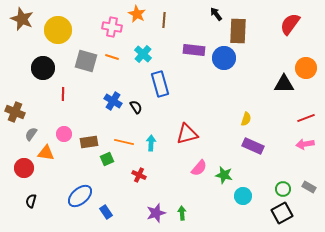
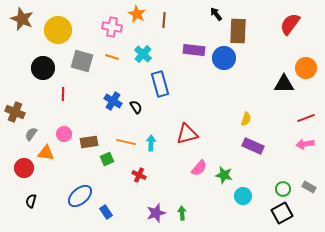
gray square at (86, 61): moved 4 px left
orange line at (124, 142): moved 2 px right
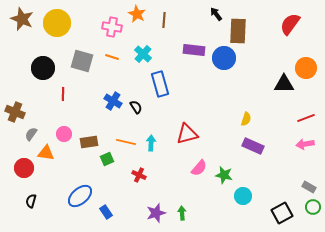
yellow circle at (58, 30): moved 1 px left, 7 px up
green circle at (283, 189): moved 30 px right, 18 px down
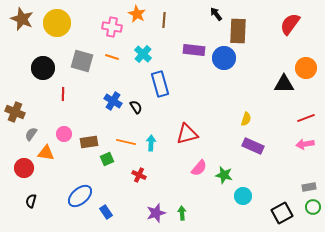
gray rectangle at (309, 187): rotated 40 degrees counterclockwise
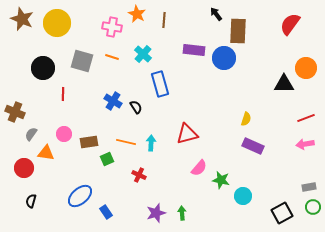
green star at (224, 175): moved 3 px left, 5 px down
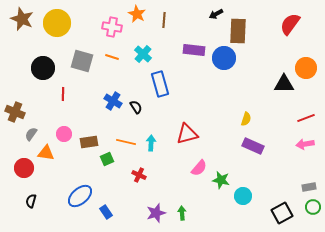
black arrow at (216, 14): rotated 80 degrees counterclockwise
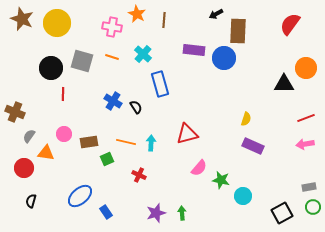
black circle at (43, 68): moved 8 px right
gray semicircle at (31, 134): moved 2 px left, 2 px down
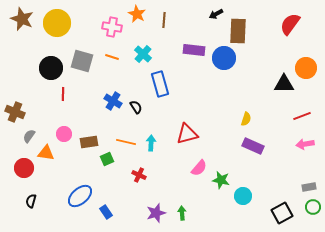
red line at (306, 118): moved 4 px left, 2 px up
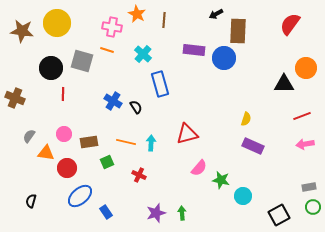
brown star at (22, 19): moved 12 px down; rotated 15 degrees counterclockwise
orange line at (112, 57): moved 5 px left, 7 px up
brown cross at (15, 112): moved 14 px up
green square at (107, 159): moved 3 px down
red circle at (24, 168): moved 43 px right
black square at (282, 213): moved 3 px left, 2 px down
